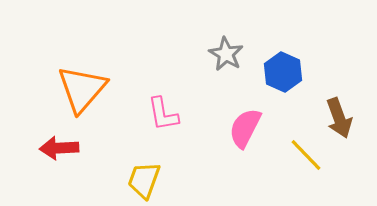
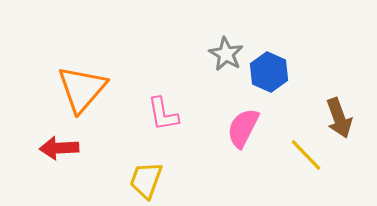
blue hexagon: moved 14 px left
pink semicircle: moved 2 px left
yellow trapezoid: moved 2 px right
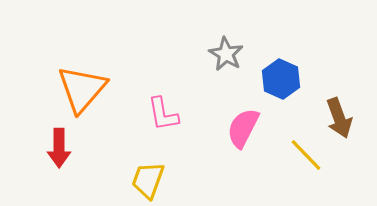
blue hexagon: moved 12 px right, 7 px down
red arrow: rotated 87 degrees counterclockwise
yellow trapezoid: moved 2 px right
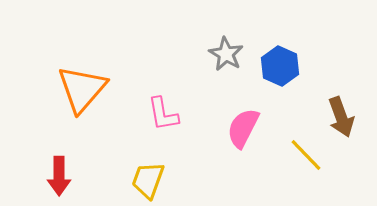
blue hexagon: moved 1 px left, 13 px up
brown arrow: moved 2 px right, 1 px up
red arrow: moved 28 px down
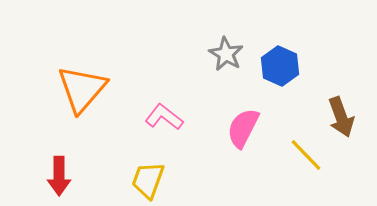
pink L-shape: moved 1 px right, 3 px down; rotated 138 degrees clockwise
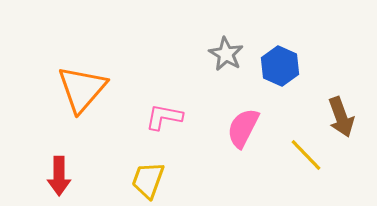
pink L-shape: rotated 27 degrees counterclockwise
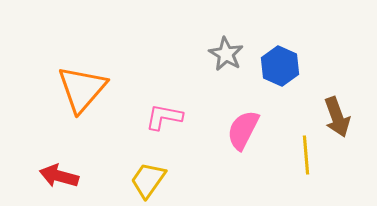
brown arrow: moved 4 px left
pink semicircle: moved 2 px down
yellow line: rotated 39 degrees clockwise
red arrow: rotated 105 degrees clockwise
yellow trapezoid: rotated 15 degrees clockwise
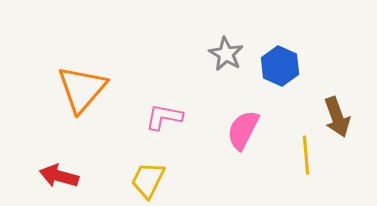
yellow trapezoid: rotated 9 degrees counterclockwise
